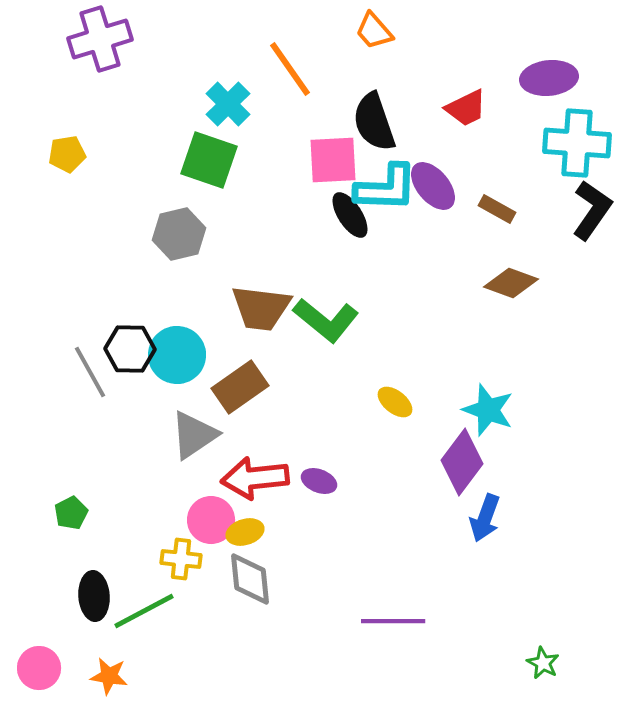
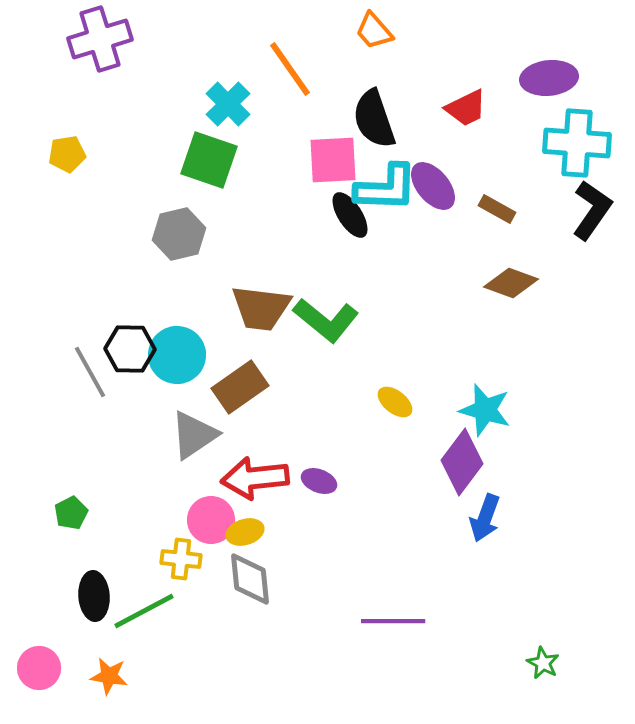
black semicircle at (374, 122): moved 3 px up
cyan star at (488, 410): moved 3 px left; rotated 4 degrees counterclockwise
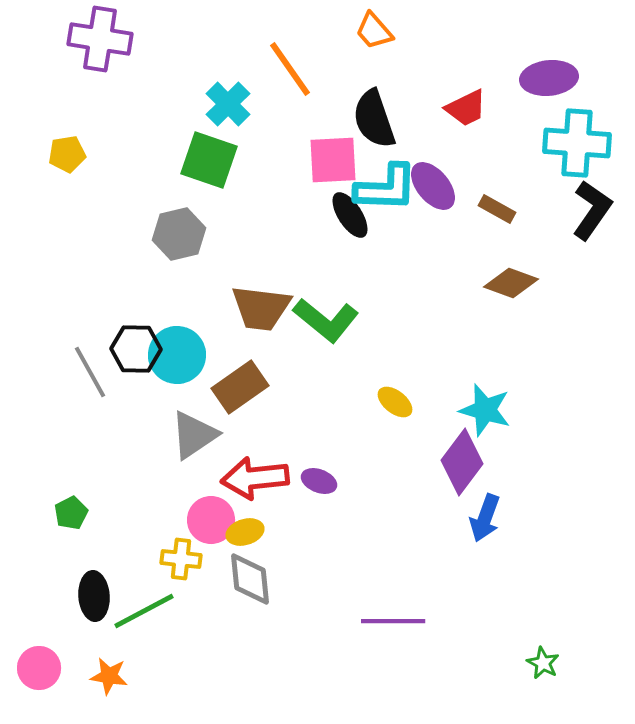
purple cross at (100, 39): rotated 26 degrees clockwise
black hexagon at (130, 349): moved 6 px right
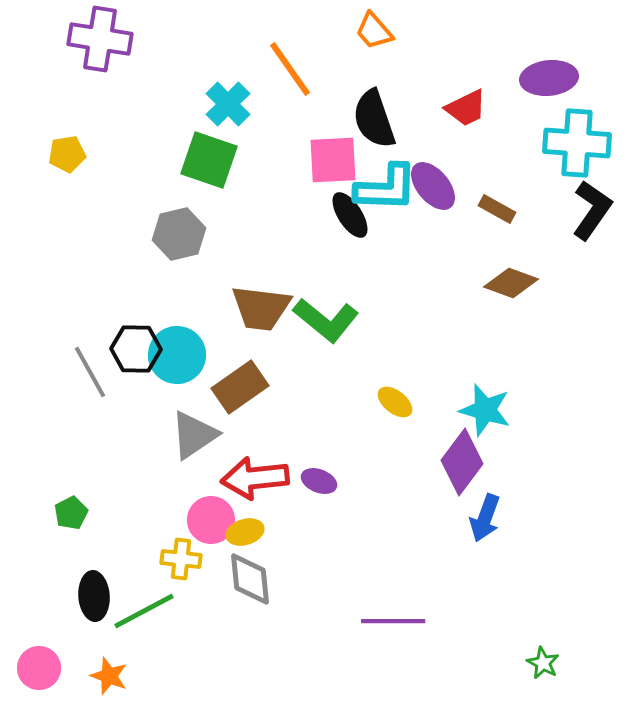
orange star at (109, 676): rotated 12 degrees clockwise
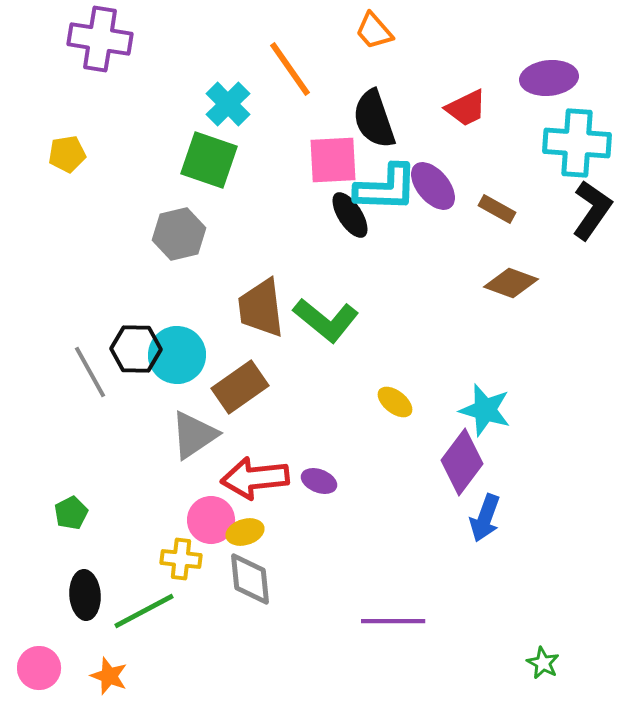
brown trapezoid at (261, 308): rotated 76 degrees clockwise
black ellipse at (94, 596): moved 9 px left, 1 px up
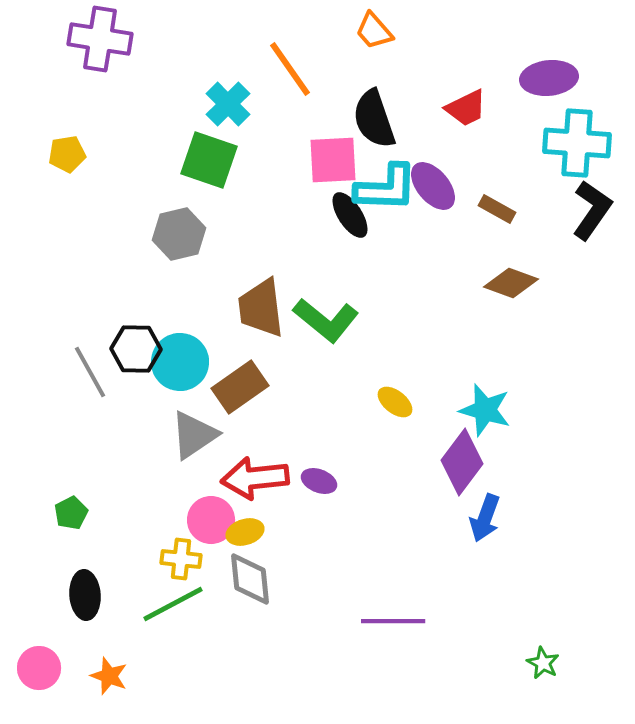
cyan circle at (177, 355): moved 3 px right, 7 px down
green line at (144, 611): moved 29 px right, 7 px up
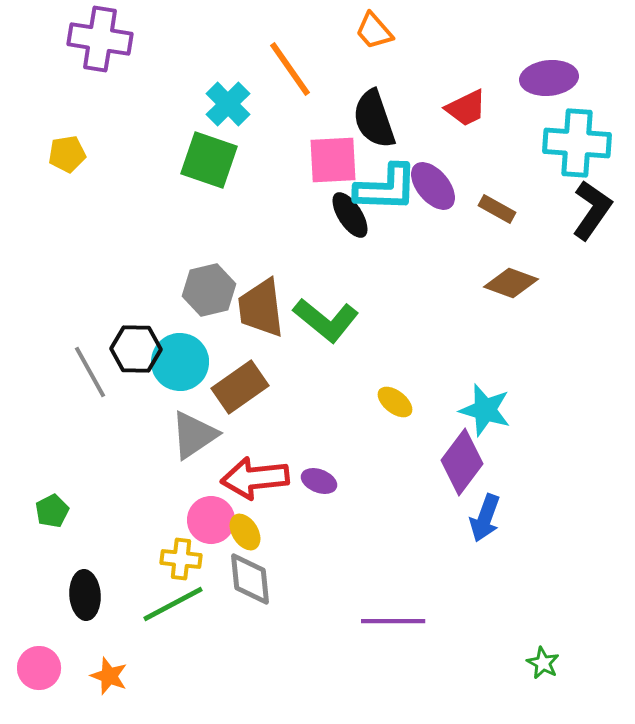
gray hexagon at (179, 234): moved 30 px right, 56 px down
green pentagon at (71, 513): moved 19 px left, 2 px up
yellow ellipse at (245, 532): rotated 75 degrees clockwise
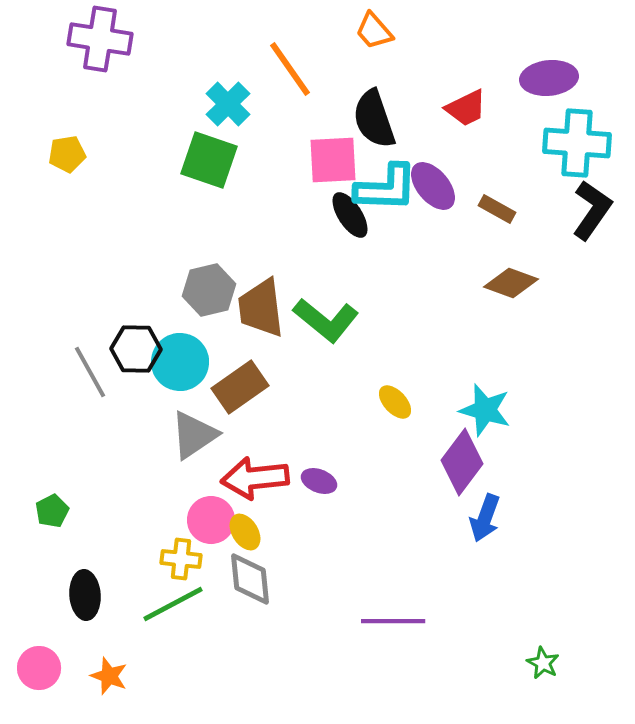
yellow ellipse at (395, 402): rotated 9 degrees clockwise
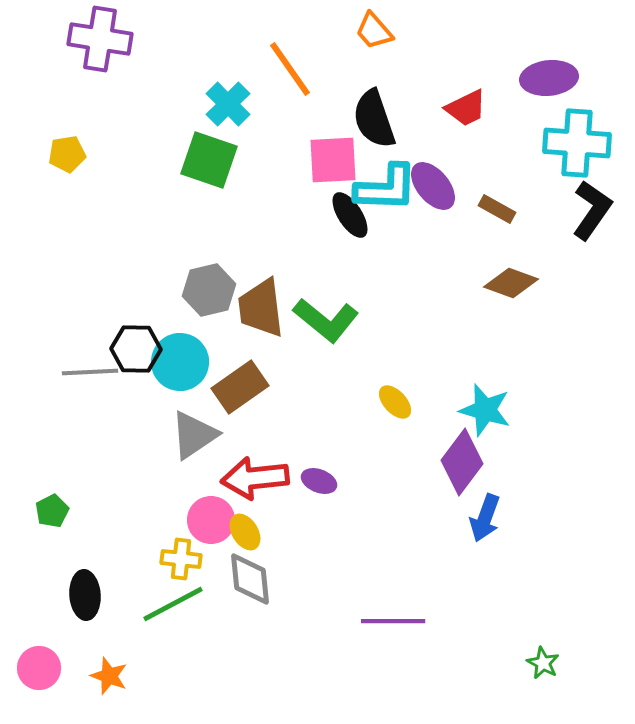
gray line at (90, 372): rotated 64 degrees counterclockwise
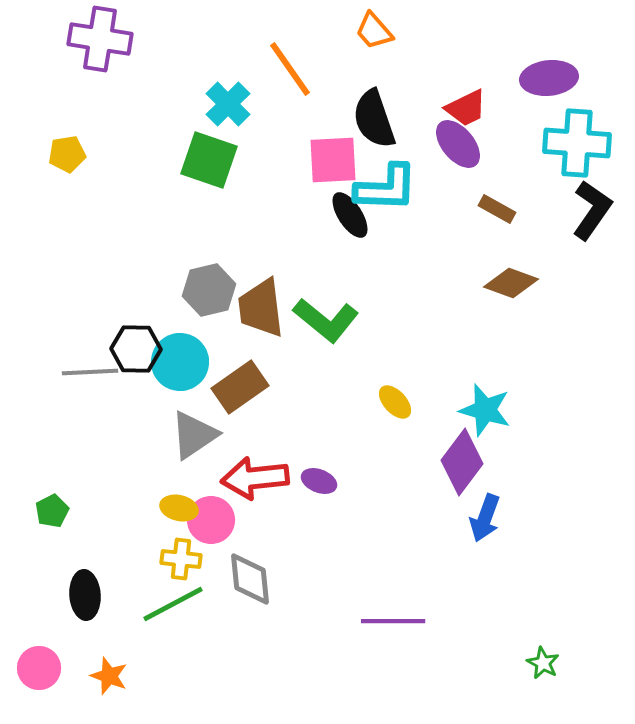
purple ellipse at (433, 186): moved 25 px right, 42 px up
yellow ellipse at (245, 532): moved 66 px left, 24 px up; rotated 45 degrees counterclockwise
